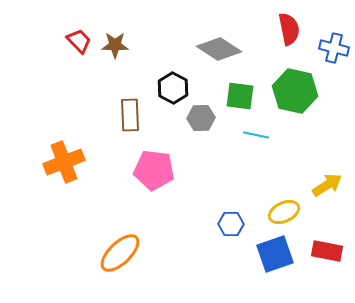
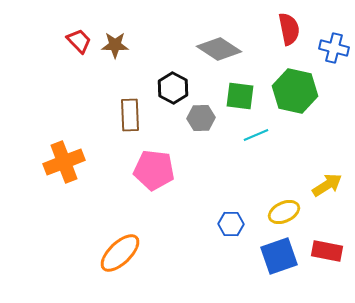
cyan line: rotated 35 degrees counterclockwise
blue square: moved 4 px right, 2 px down
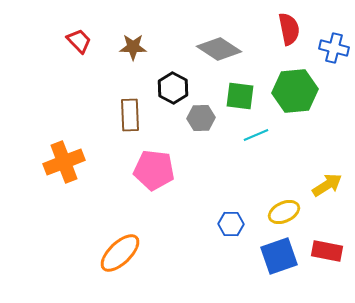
brown star: moved 18 px right, 2 px down
green hexagon: rotated 18 degrees counterclockwise
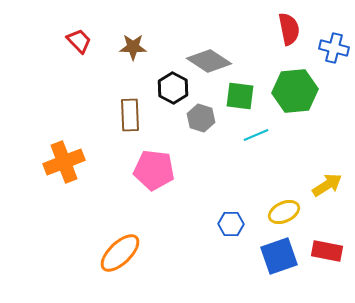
gray diamond: moved 10 px left, 12 px down
gray hexagon: rotated 20 degrees clockwise
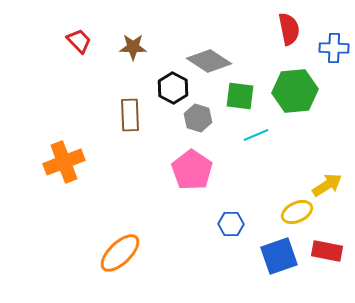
blue cross: rotated 12 degrees counterclockwise
gray hexagon: moved 3 px left
pink pentagon: moved 38 px right; rotated 27 degrees clockwise
yellow ellipse: moved 13 px right
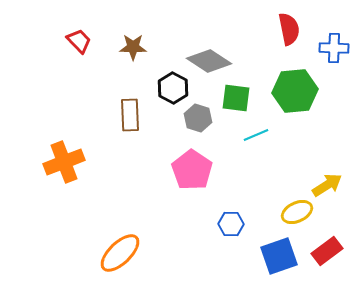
green square: moved 4 px left, 2 px down
red rectangle: rotated 48 degrees counterclockwise
